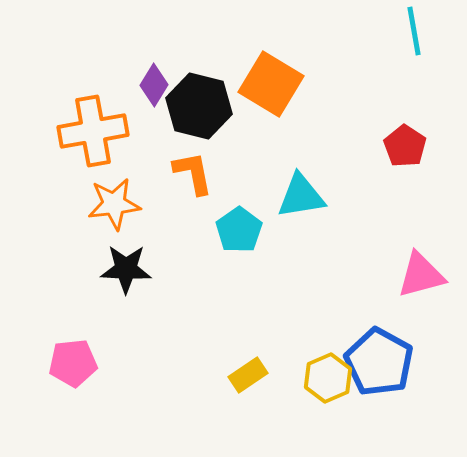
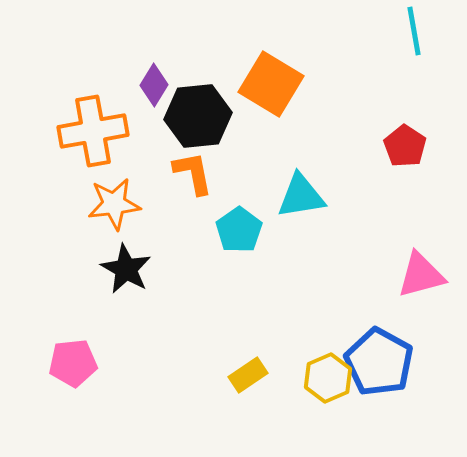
black hexagon: moved 1 px left, 10 px down; rotated 20 degrees counterclockwise
black star: rotated 27 degrees clockwise
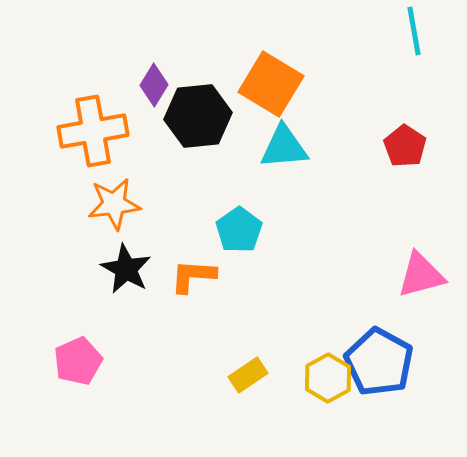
orange L-shape: moved 103 px down; rotated 75 degrees counterclockwise
cyan triangle: moved 17 px left, 49 px up; rotated 4 degrees clockwise
pink pentagon: moved 5 px right, 2 px up; rotated 18 degrees counterclockwise
yellow hexagon: rotated 6 degrees counterclockwise
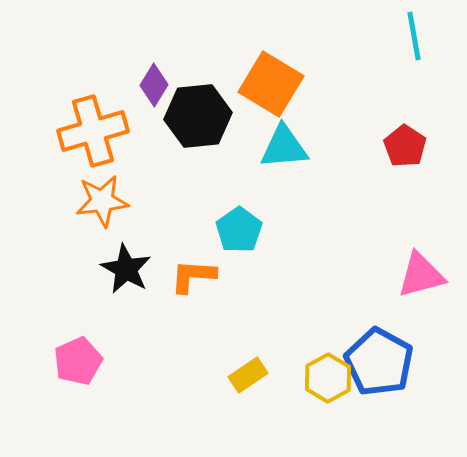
cyan line: moved 5 px down
orange cross: rotated 6 degrees counterclockwise
orange star: moved 12 px left, 3 px up
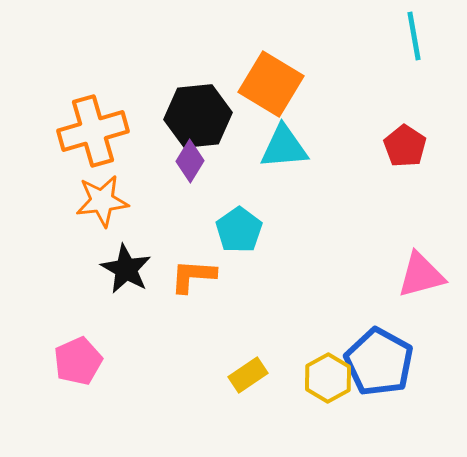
purple diamond: moved 36 px right, 76 px down
